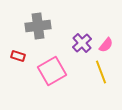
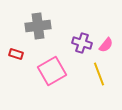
purple cross: rotated 30 degrees counterclockwise
red rectangle: moved 2 px left, 2 px up
yellow line: moved 2 px left, 2 px down
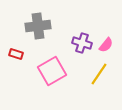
yellow line: rotated 55 degrees clockwise
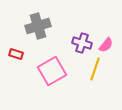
gray cross: rotated 10 degrees counterclockwise
yellow line: moved 4 px left, 5 px up; rotated 15 degrees counterclockwise
